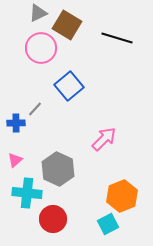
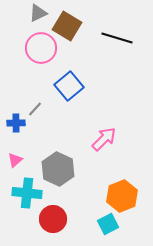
brown square: moved 1 px down
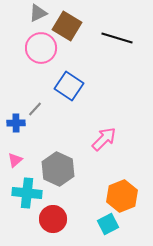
blue square: rotated 16 degrees counterclockwise
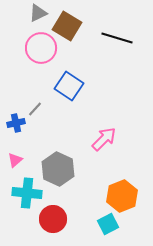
blue cross: rotated 12 degrees counterclockwise
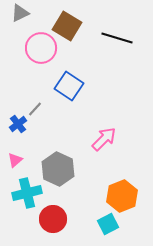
gray triangle: moved 18 px left
blue cross: moved 2 px right, 1 px down; rotated 24 degrees counterclockwise
cyan cross: rotated 20 degrees counterclockwise
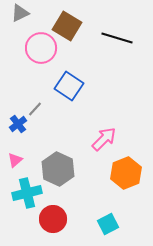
orange hexagon: moved 4 px right, 23 px up
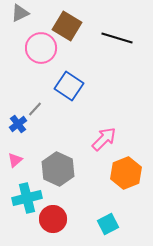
cyan cross: moved 5 px down
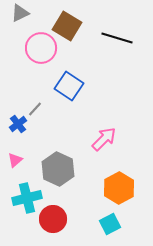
orange hexagon: moved 7 px left, 15 px down; rotated 8 degrees counterclockwise
cyan square: moved 2 px right
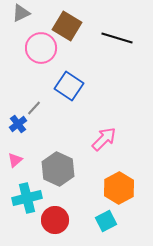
gray triangle: moved 1 px right
gray line: moved 1 px left, 1 px up
red circle: moved 2 px right, 1 px down
cyan square: moved 4 px left, 3 px up
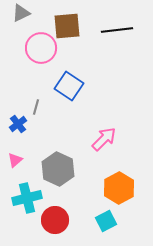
brown square: rotated 36 degrees counterclockwise
black line: moved 8 px up; rotated 24 degrees counterclockwise
gray line: moved 2 px right, 1 px up; rotated 28 degrees counterclockwise
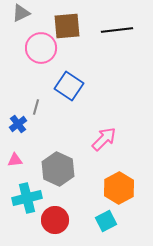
pink triangle: rotated 35 degrees clockwise
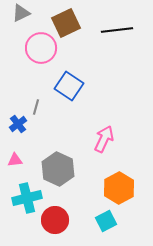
brown square: moved 1 px left, 3 px up; rotated 20 degrees counterclockwise
pink arrow: rotated 20 degrees counterclockwise
